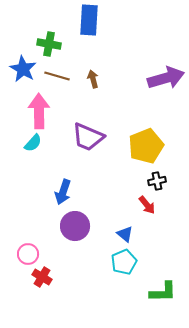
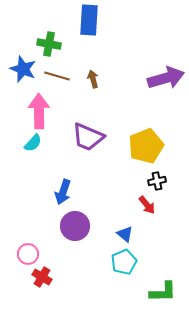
blue star: rotated 8 degrees counterclockwise
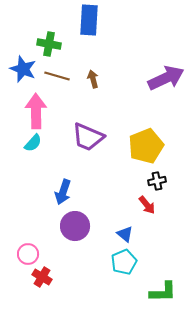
purple arrow: rotated 9 degrees counterclockwise
pink arrow: moved 3 px left
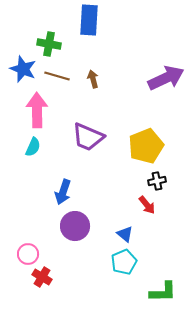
pink arrow: moved 1 px right, 1 px up
cyan semicircle: moved 4 px down; rotated 18 degrees counterclockwise
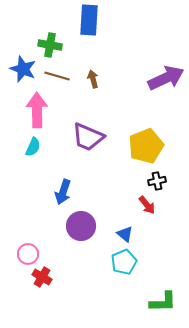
green cross: moved 1 px right, 1 px down
purple circle: moved 6 px right
green L-shape: moved 10 px down
